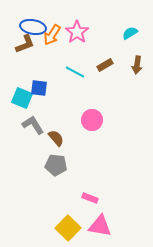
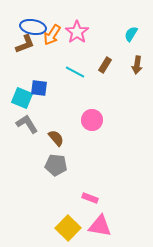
cyan semicircle: moved 1 px right, 1 px down; rotated 28 degrees counterclockwise
brown rectangle: rotated 28 degrees counterclockwise
gray L-shape: moved 6 px left, 1 px up
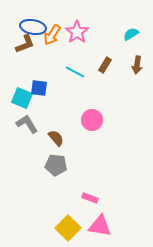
cyan semicircle: rotated 28 degrees clockwise
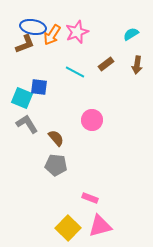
pink star: rotated 15 degrees clockwise
brown rectangle: moved 1 px right, 1 px up; rotated 21 degrees clockwise
blue square: moved 1 px up
pink triangle: rotated 25 degrees counterclockwise
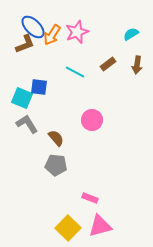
blue ellipse: rotated 35 degrees clockwise
brown rectangle: moved 2 px right
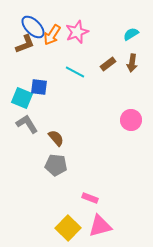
brown arrow: moved 5 px left, 2 px up
pink circle: moved 39 px right
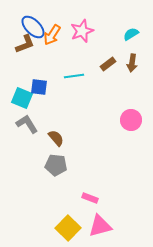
pink star: moved 5 px right, 1 px up
cyan line: moved 1 px left, 4 px down; rotated 36 degrees counterclockwise
